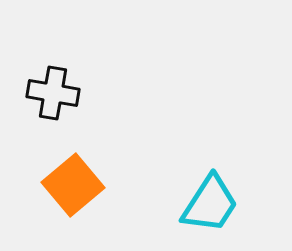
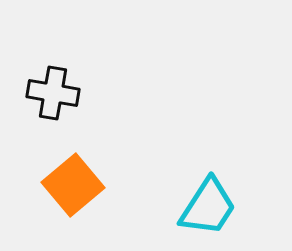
cyan trapezoid: moved 2 px left, 3 px down
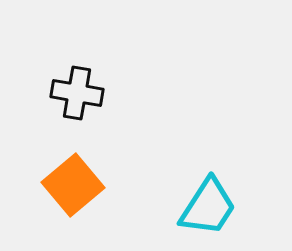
black cross: moved 24 px right
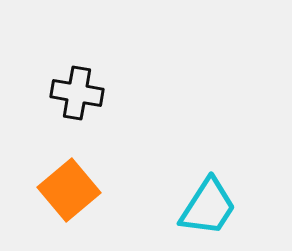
orange square: moved 4 px left, 5 px down
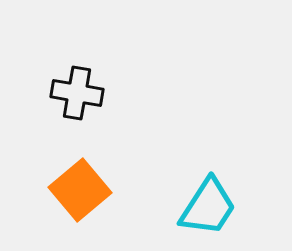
orange square: moved 11 px right
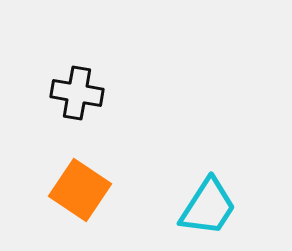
orange square: rotated 16 degrees counterclockwise
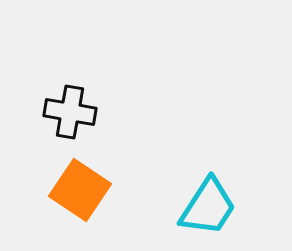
black cross: moved 7 px left, 19 px down
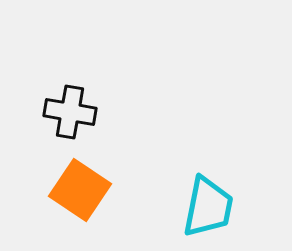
cyan trapezoid: rotated 22 degrees counterclockwise
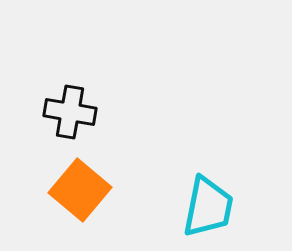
orange square: rotated 6 degrees clockwise
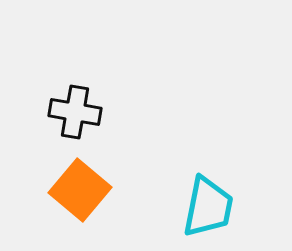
black cross: moved 5 px right
